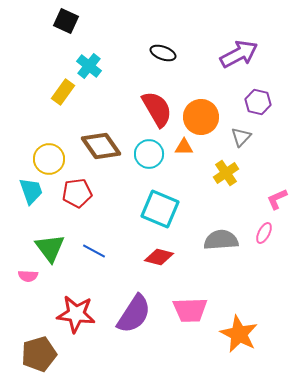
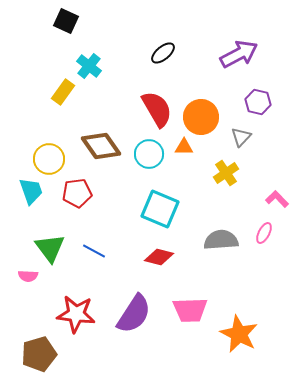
black ellipse: rotated 60 degrees counterclockwise
pink L-shape: rotated 70 degrees clockwise
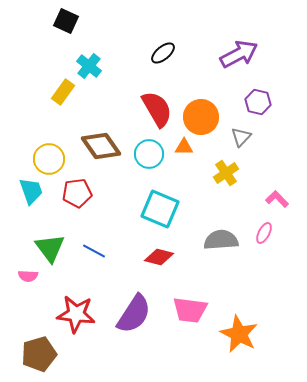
pink trapezoid: rotated 9 degrees clockwise
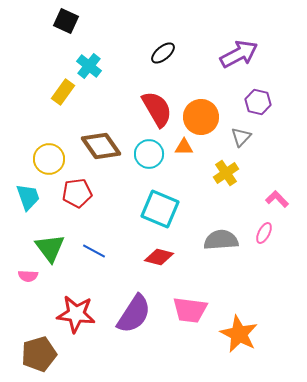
cyan trapezoid: moved 3 px left, 6 px down
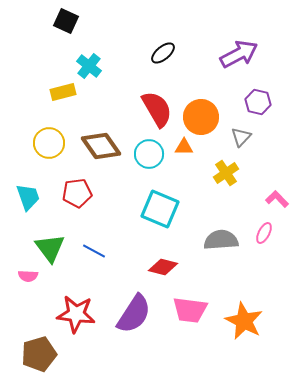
yellow rectangle: rotated 40 degrees clockwise
yellow circle: moved 16 px up
red diamond: moved 4 px right, 10 px down
orange star: moved 5 px right, 13 px up
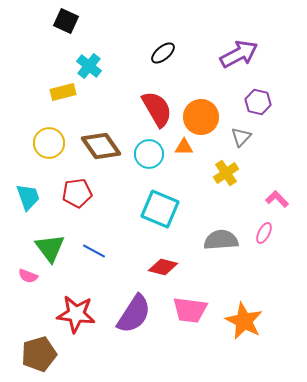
pink semicircle: rotated 18 degrees clockwise
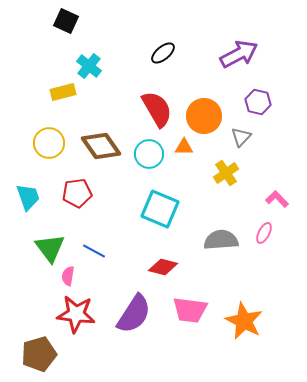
orange circle: moved 3 px right, 1 px up
pink semicircle: moved 40 px right; rotated 78 degrees clockwise
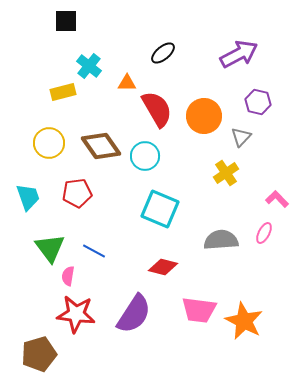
black square: rotated 25 degrees counterclockwise
orange triangle: moved 57 px left, 64 px up
cyan circle: moved 4 px left, 2 px down
pink trapezoid: moved 9 px right
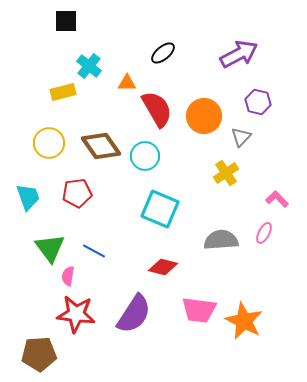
brown pentagon: rotated 12 degrees clockwise
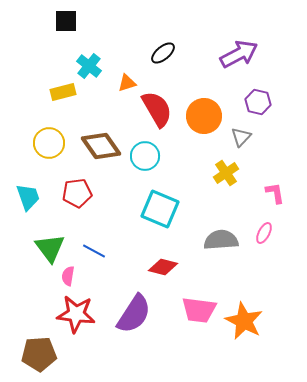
orange triangle: rotated 18 degrees counterclockwise
pink L-shape: moved 2 px left, 6 px up; rotated 35 degrees clockwise
